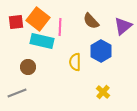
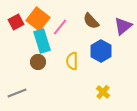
red square: rotated 21 degrees counterclockwise
pink line: rotated 36 degrees clockwise
cyan rectangle: rotated 60 degrees clockwise
yellow semicircle: moved 3 px left, 1 px up
brown circle: moved 10 px right, 5 px up
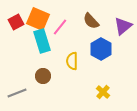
orange square: rotated 15 degrees counterclockwise
blue hexagon: moved 2 px up
brown circle: moved 5 px right, 14 px down
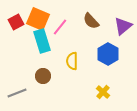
blue hexagon: moved 7 px right, 5 px down
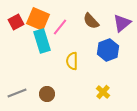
purple triangle: moved 1 px left, 3 px up
blue hexagon: moved 4 px up; rotated 10 degrees clockwise
brown circle: moved 4 px right, 18 px down
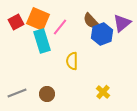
blue hexagon: moved 6 px left, 16 px up
